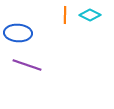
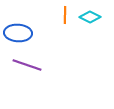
cyan diamond: moved 2 px down
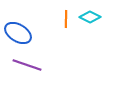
orange line: moved 1 px right, 4 px down
blue ellipse: rotated 28 degrees clockwise
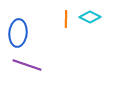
blue ellipse: rotated 64 degrees clockwise
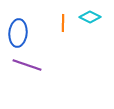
orange line: moved 3 px left, 4 px down
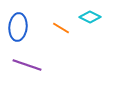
orange line: moved 2 px left, 5 px down; rotated 60 degrees counterclockwise
blue ellipse: moved 6 px up
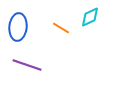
cyan diamond: rotated 50 degrees counterclockwise
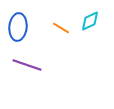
cyan diamond: moved 4 px down
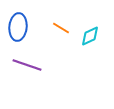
cyan diamond: moved 15 px down
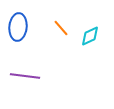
orange line: rotated 18 degrees clockwise
purple line: moved 2 px left, 11 px down; rotated 12 degrees counterclockwise
